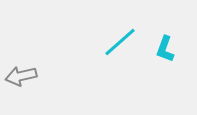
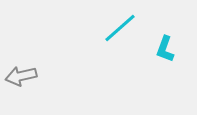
cyan line: moved 14 px up
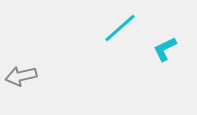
cyan L-shape: rotated 44 degrees clockwise
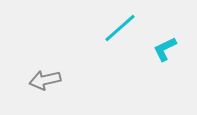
gray arrow: moved 24 px right, 4 px down
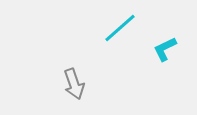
gray arrow: moved 29 px right, 4 px down; rotated 96 degrees counterclockwise
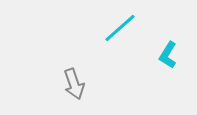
cyan L-shape: moved 3 px right, 6 px down; rotated 32 degrees counterclockwise
